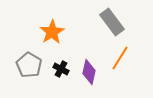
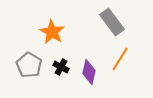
orange star: rotated 10 degrees counterclockwise
orange line: moved 1 px down
black cross: moved 2 px up
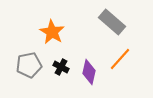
gray rectangle: rotated 12 degrees counterclockwise
orange line: rotated 10 degrees clockwise
gray pentagon: rotated 30 degrees clockwise
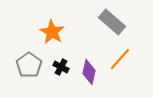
gray pentagon: rotated 25 degrees counterclockwise
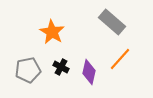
gray pentagon: moved 1 px left, 5 px down; rotated 25 degrees clockwise
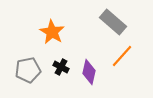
gray rectangle: moved 1 px right
orange line: moved 2 px right, 3 px up
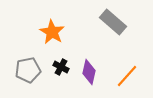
orange line: moved 5 px right, 20 px down
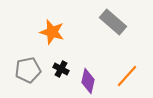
orange star: rotated 15 degrees counterclockwise
black cross: moved 2 px down
purple diamond: moved 1 px left, 9 px down
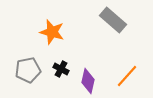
gray rectangle: moved 2 px up
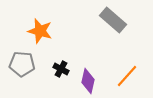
orange star: moved 12 px left, 1 px up
gray pentagon: moved 6 px left, 6 px up; rotated 15 degrees clockwise
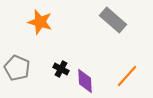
orange star: moved 9 px up
gray pentagon: moved 5 px left, 4 px down; rotated 20 degrees clockwise
purple diamond: moved 3 px left; rotated 15 degrees counterclockwise
